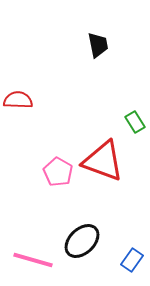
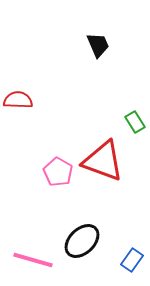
black trapezoid: rotated 12 degrees counterclockwise
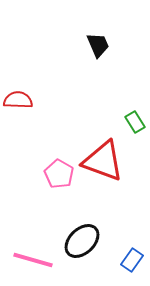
pink pentagon: moved 1 px right, 2 px down
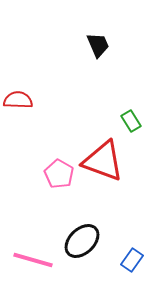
green rectangle: moved 4 px left, 1 px up
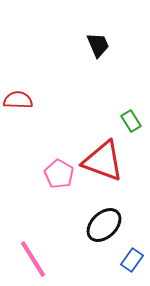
black ellipse: moved 22 px right, 16 px up
pink line: moved 1 px up; rotated 42 degrees clockwise
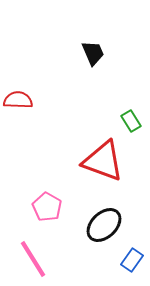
black trapezoid: moved 5 px left, 8 px down
pink pentagon: moved 12 px left, 33 px down
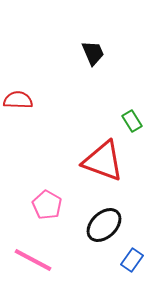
green rectangle: moved 1 px right
pink pentagon: moved 2 px up
pink line: moved 1 px down; rotated 30 degrees counterclockwise
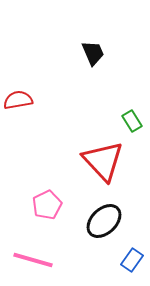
red semicircle: rotated 12 degrees counterclockwise
red triangle: rotated 27 degrees clockwise
pink pentagon: rotated 16 degrees clockwise
black ellipse: moved 4 px up
pink line: rotated 12 degrees counterclockwise
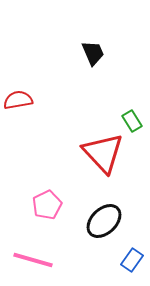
red triangle: moved 8 px up
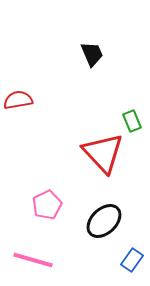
black trapezoid: moved 1 px left, 1 px down
green rectangle: rotated 10 degrees clockwise
